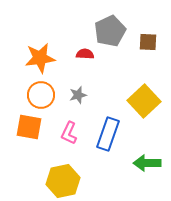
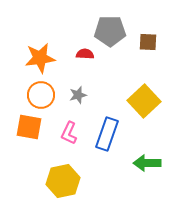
gray pentagon: rotated 24 degrees clockwise
blue rectangle: moved 1 px left
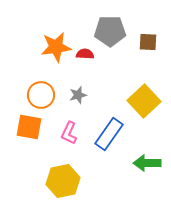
orange star: moved 16 px right, 11 px up
blue rectangle: moved 2 px right; rotated 16 degrees clockwise
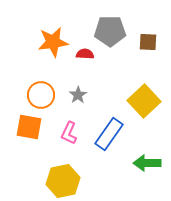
orange star: moved 3 px left, 5 px up
gray star: rotated 18 degrees counterclockwise
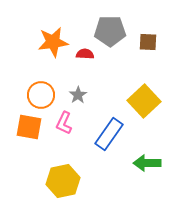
pink L-shape: moved 5 px left, 10 px up
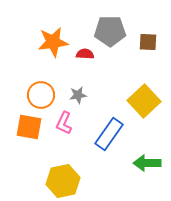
gray star: rotated 24 degrees clockwise
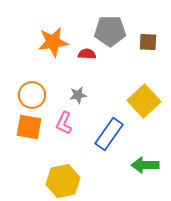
red semicircle: moved 2 px right
orange circle: moved 9 px left
green arrow: moved 2 px left, 2 px down
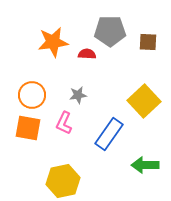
orange square: moved 1 px left, 1 px down
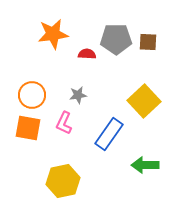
gray pentagon: moved 6 px right, 8 px down
orange star: moved 8 px up
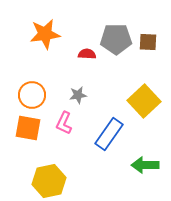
orange star: moved 8 px left
yellow hexagon: moved 14 px left
